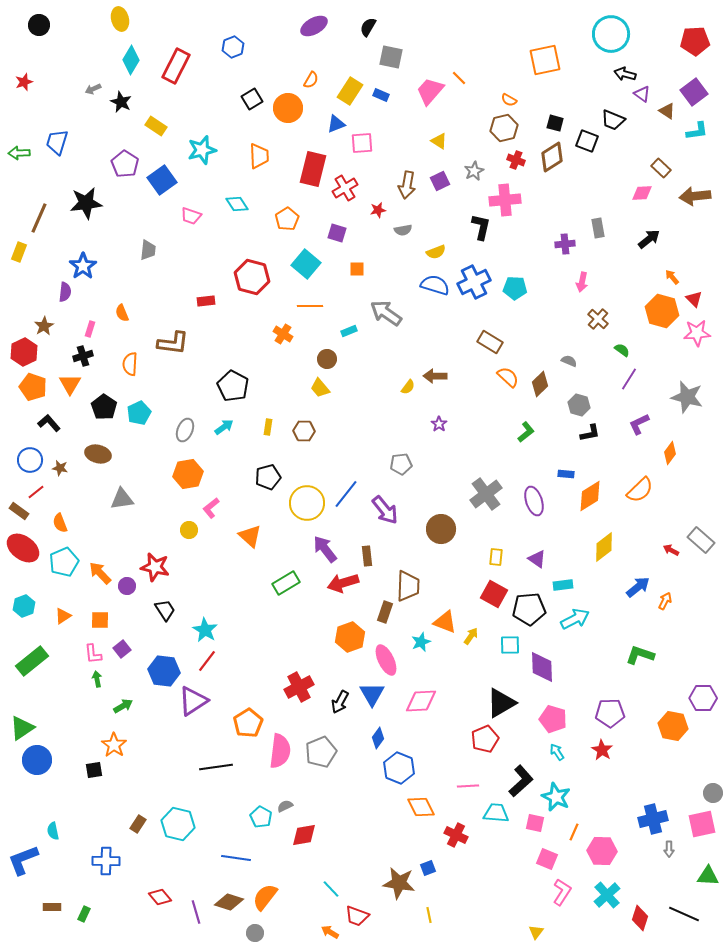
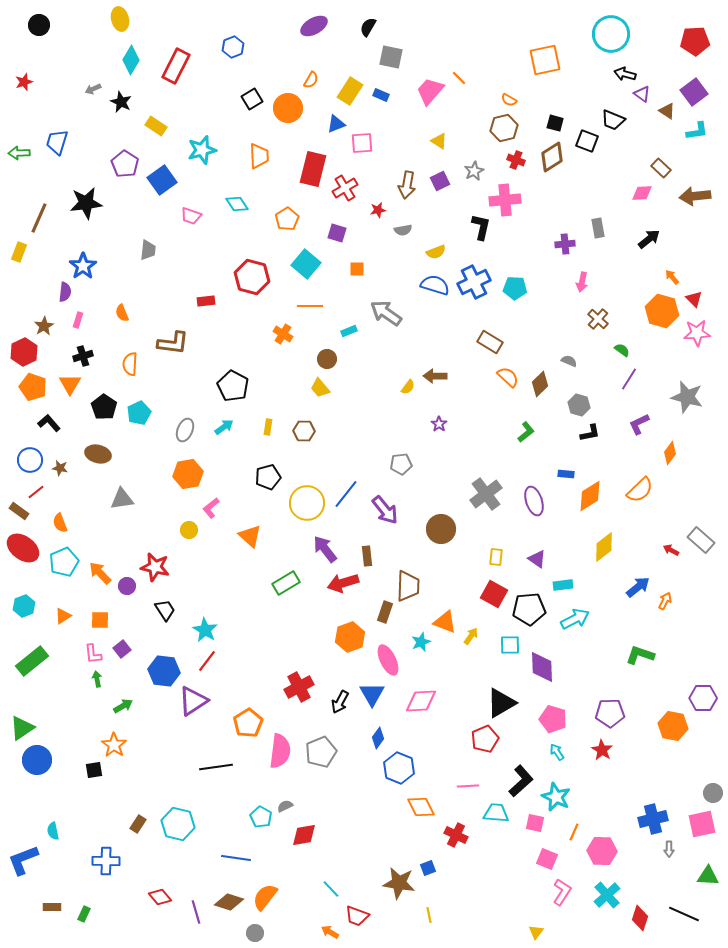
pink rectangle at (90, 329): moved 12 px left, 9 px up
pink ellipse at (386, 660): moved 2 px right
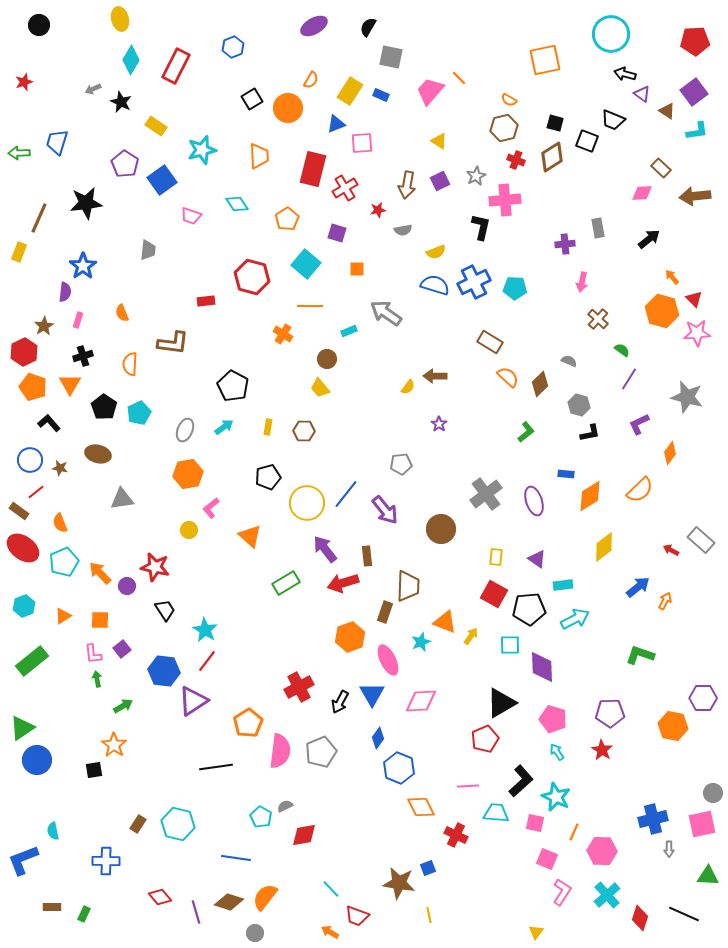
gray star at (474, 171): moved 2 px right, 5 px down
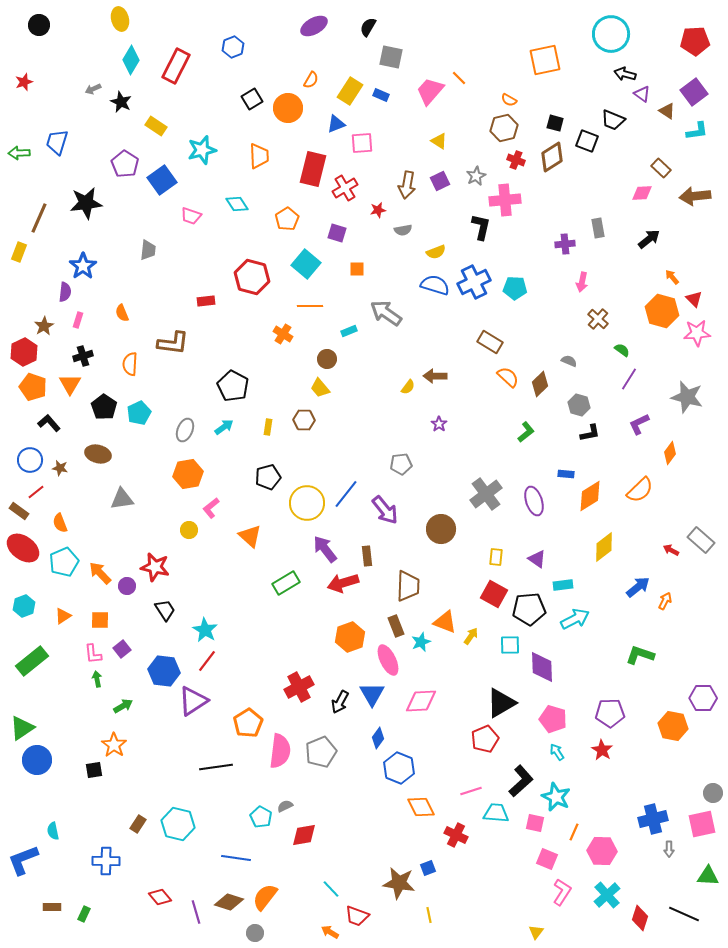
brown hexagon at (304, 431): moved 11 px up
brown rectangle at (385, 612): moved 11 px right, 14 px down; rotated 40 degrees counterclockwise
pink line at (468, 786): moved 3 px right, 5 px down; rotated 15 degrees counterclockwise
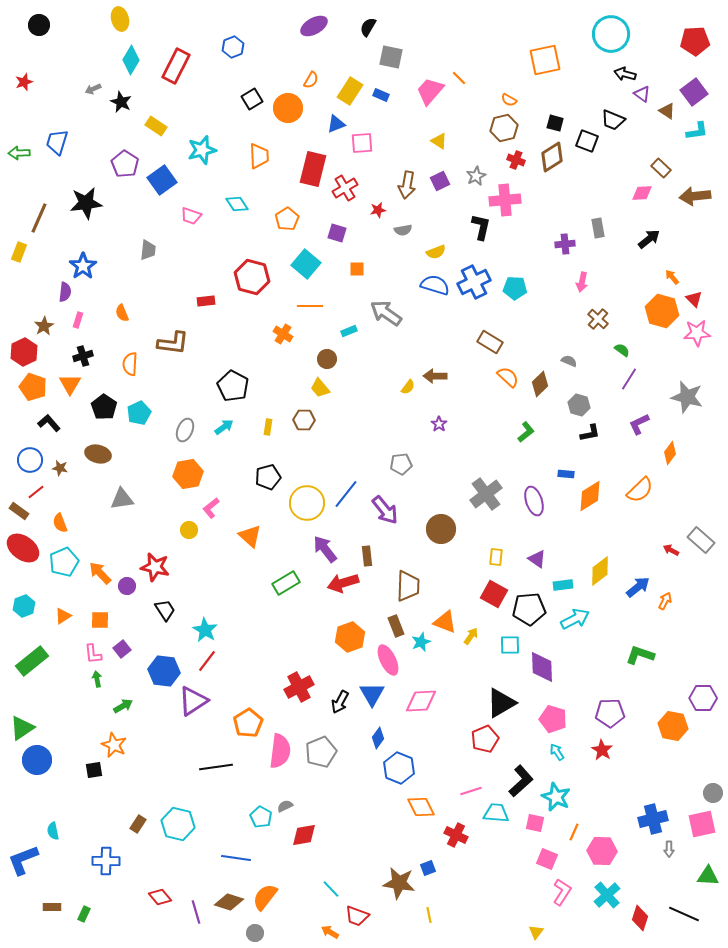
yellow diamond at (604, 547): moved 4 px left, 24 px down
orange star at (114, 745): rotated 10 degrees counterclockwise
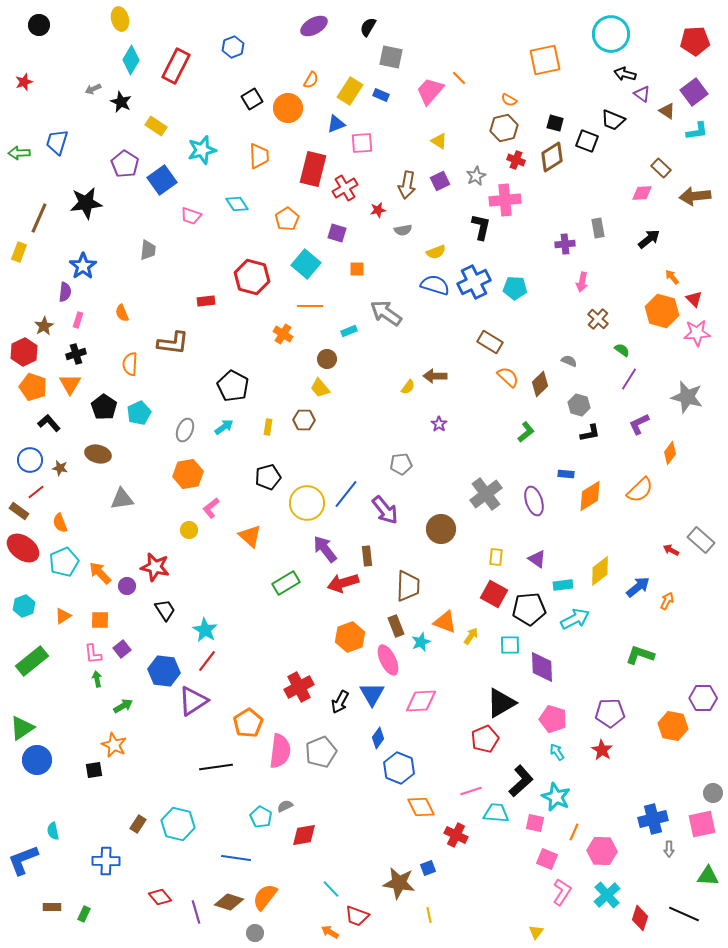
black cross at (83, 356): moved 7 px left, 2 px up
orange arrow at (665, 601): moved 2 px right
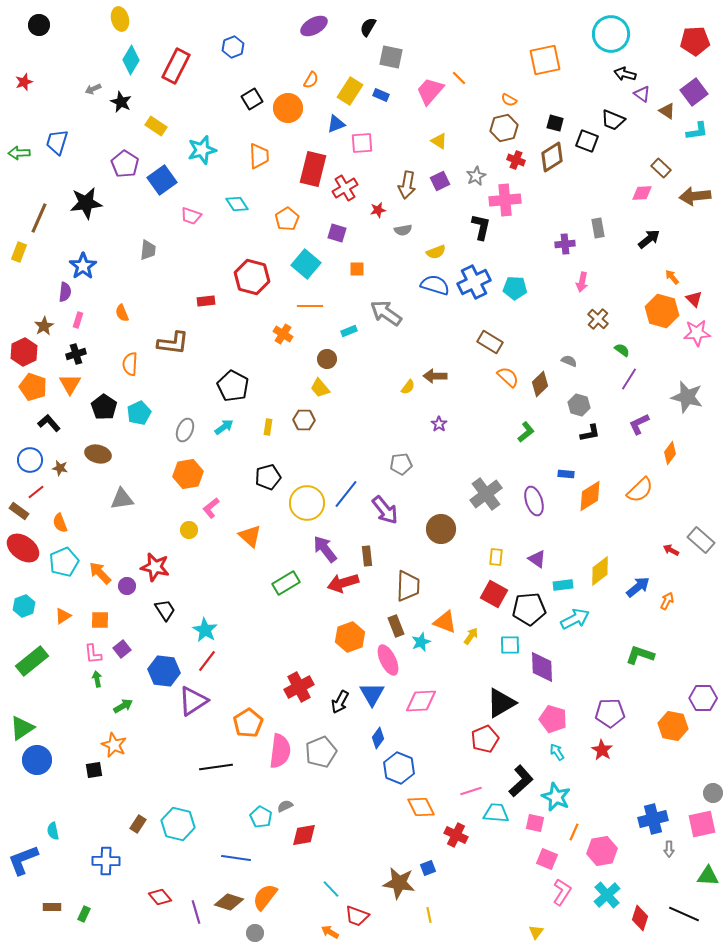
pink hexagon at (602, 851): rotated 12 degrees counterclockwise
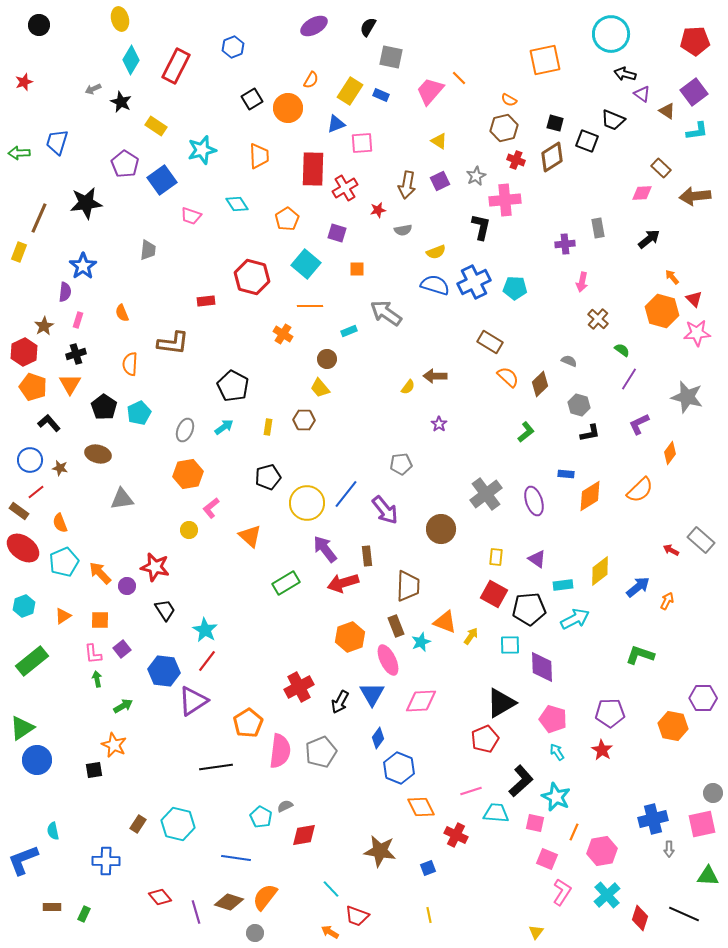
red rectangle at (313, 169): rotated 12 degrees counterclockwise
brown star at (399, 883): moved 19 px left, 32 px up
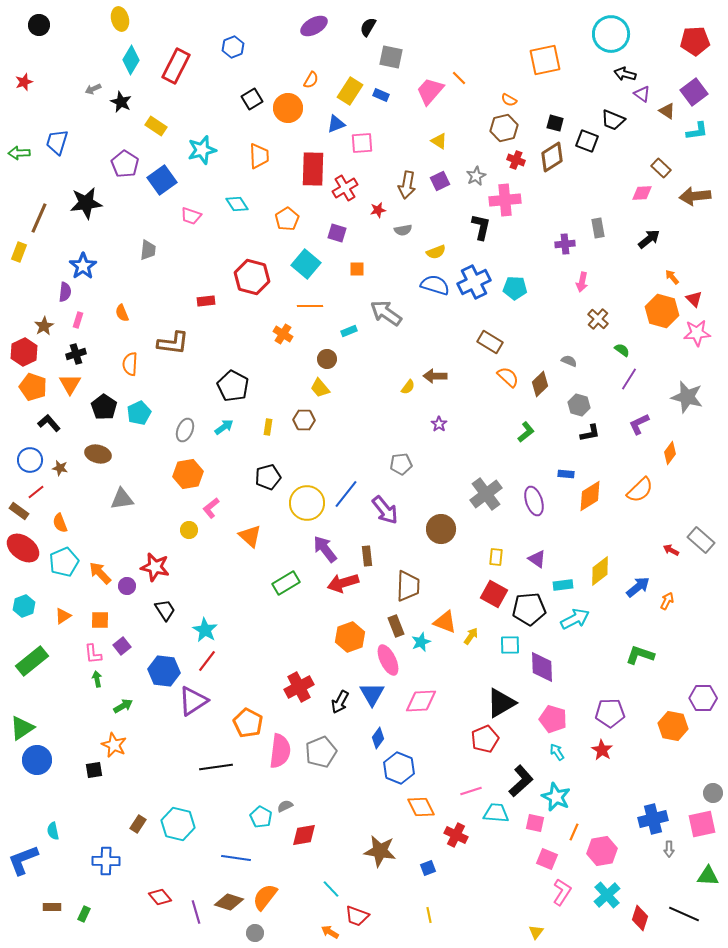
purple square at (122, 649): moved 3 px up
orange pentagon at (248, 723): rotated 12 degrees counterclockwise
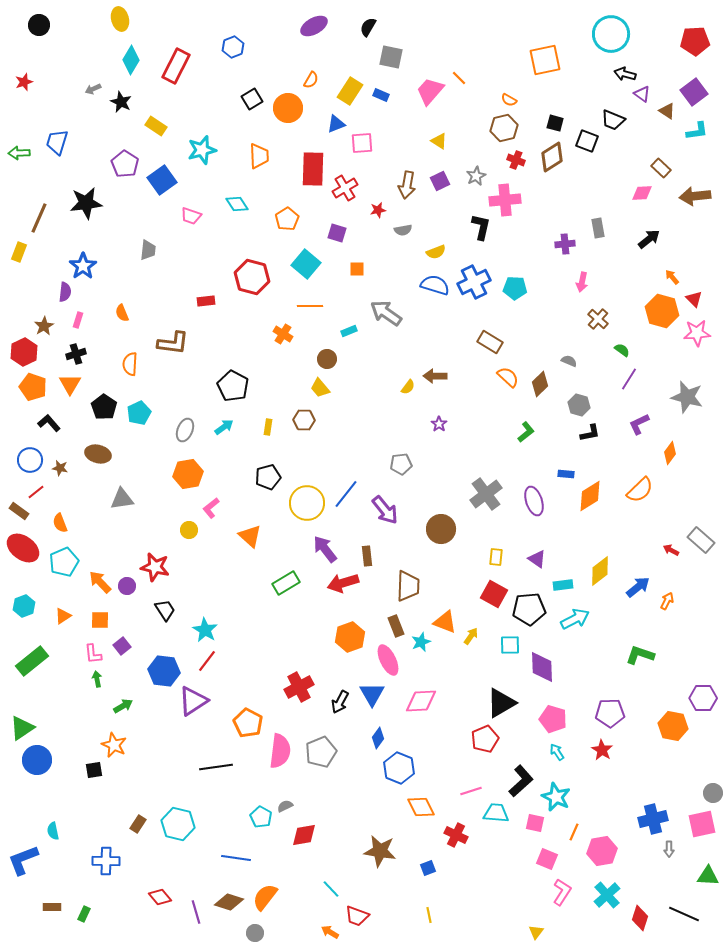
orange arrow at (100, 573): moved 9 px down
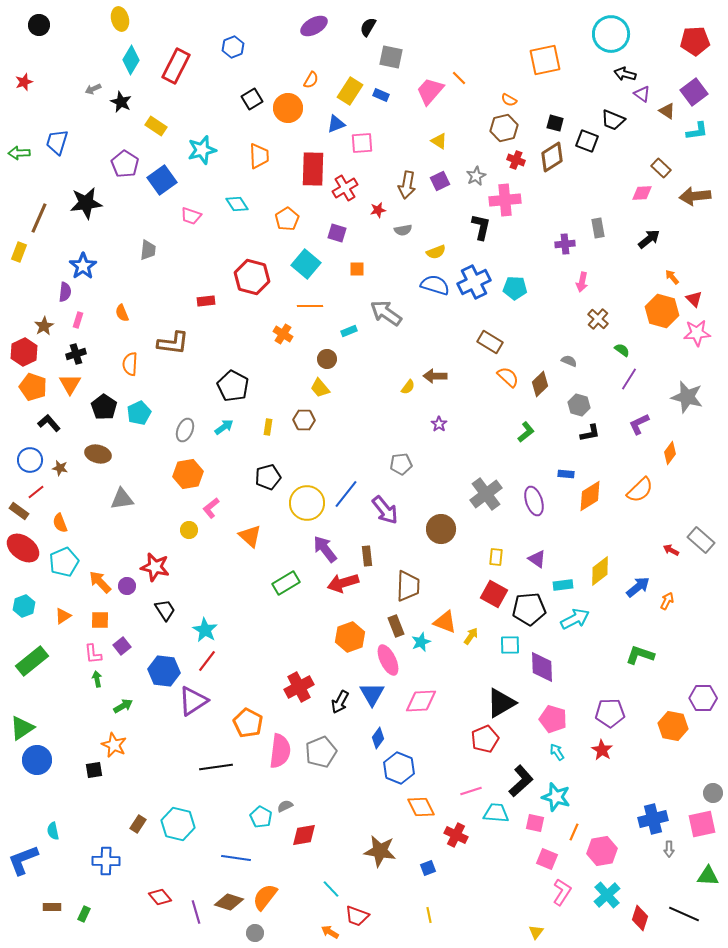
cyan star at (556, 797): rotated 8 degrees counterclockwise
